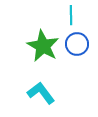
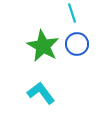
cyan line: moved 1 px right, 2 px up; rotated 18 degrees counterclockwise
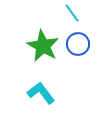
cyan line: rotated 18 degrees counterclockwise
blue circle: moved 1 px right
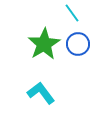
green star: moved 1 px right, 2 px up; rotated 12 degrees clockwise
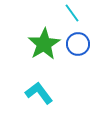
cyan L-shape: moved 2 px left
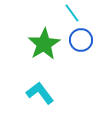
blue circle: moved 3 px right, 4 px up
cyan L-shape: moved 1 px right
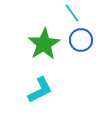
cyan L-shape: moved 3 px up; rotated 100 degrees clockwise
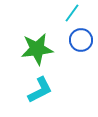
cyan line: rotated 72 degrees clockwise
green star: moved 7 px left, 5 px down; rotated 24 degrees clockwise
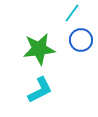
green star: moved 2 px right
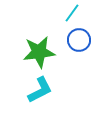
blue circle: moved 2 px left
green star: moved 3 px down
